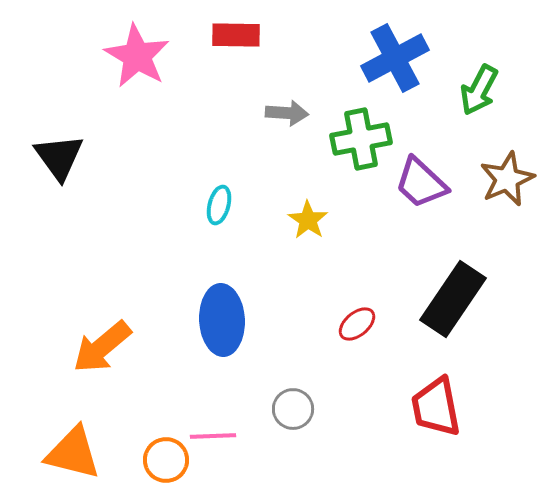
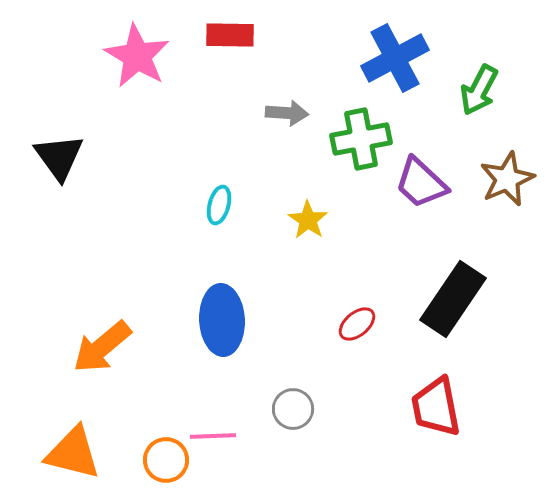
red rectangle: moved 6 px left
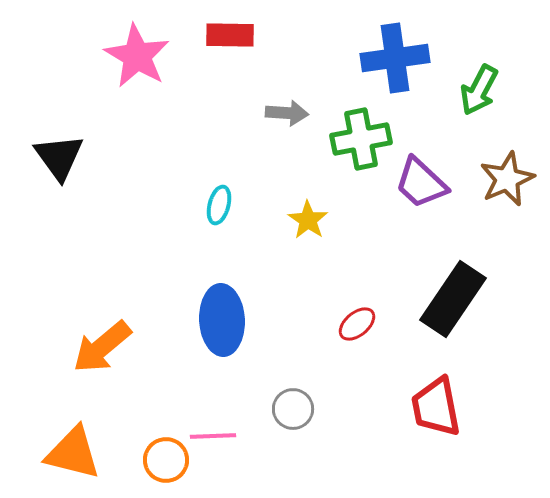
blue cross: rotated 20 degrees clockwise
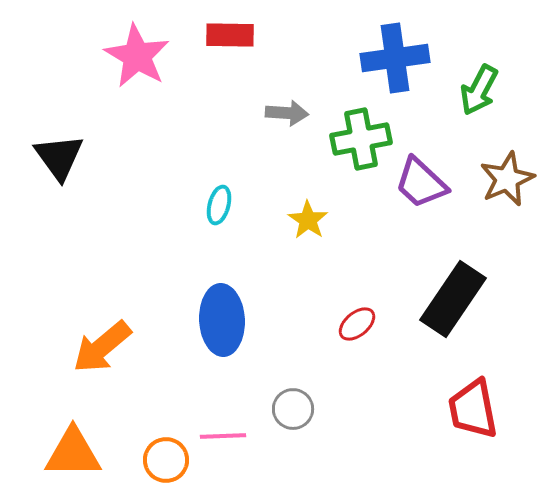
red trapezoid: moved 37 px right, 2 px down
pink line: moved 10 px right
orange triangle: rotated 14 degrees counterclockwise
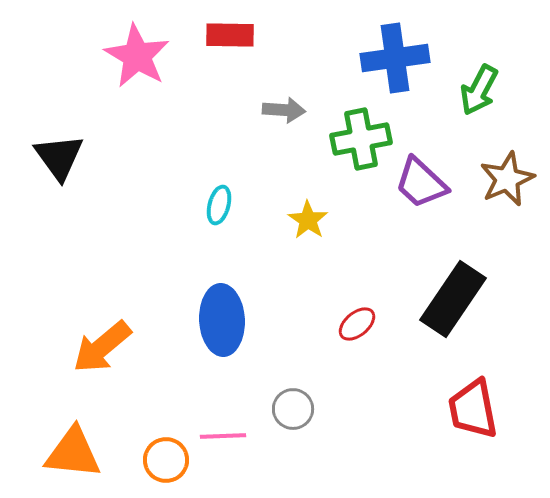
gray arrow: moved 3 px left, 3 px up
orange triangle: rotated 6 degrees clockwise
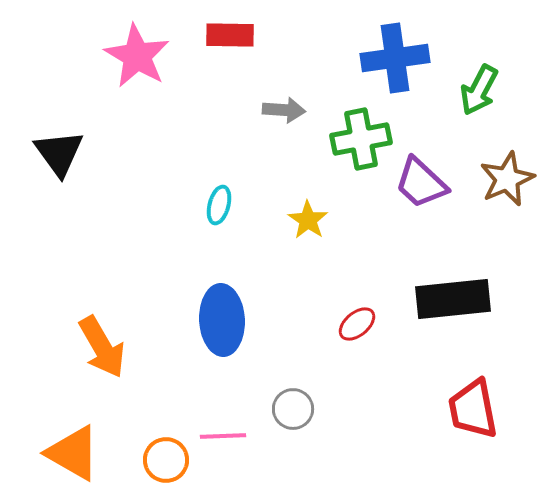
black triangle: moved 4 px up
black rectangle: rotated 50 degrees clockwise
orange arrow: rotated 80 degrees counterclockwise
orange triangle: rotated 24 degrees clockwise
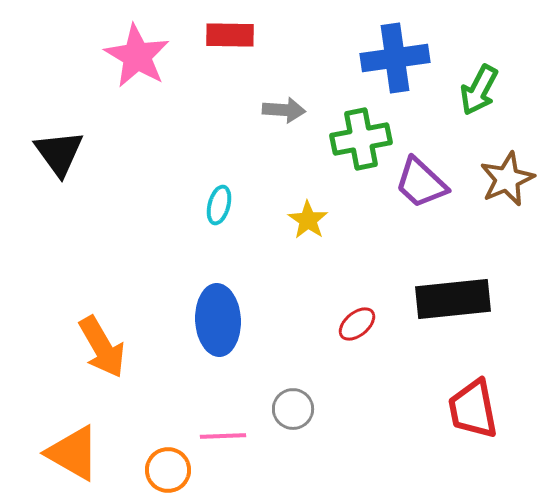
blue ellipse: moved 4 px left
orange circle: moved 2 px right, 10 px down
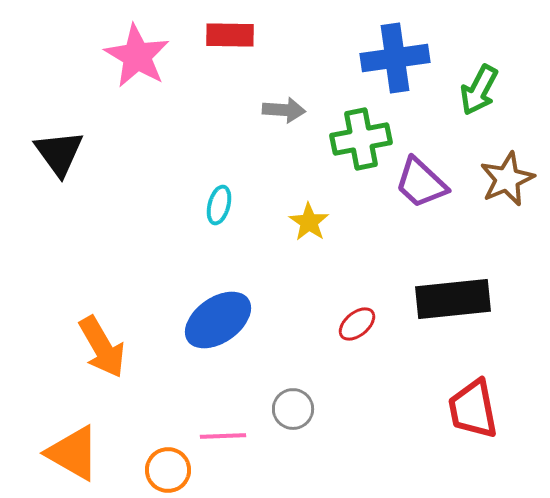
yellow star: moved 1 px right, 2 px down
blue ellipse: rotated 58 degrees clockwise
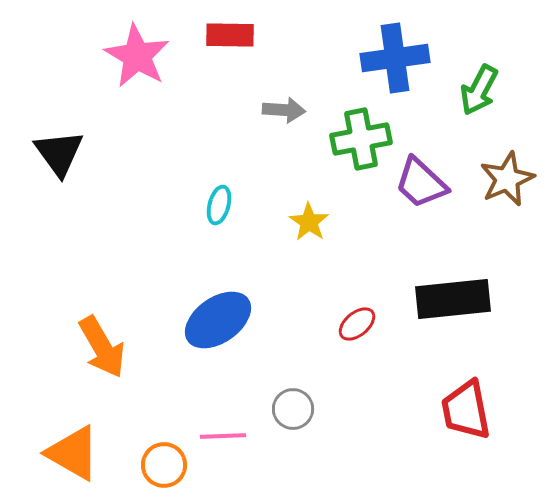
red trapezoid: moved 7 px left, 1 px down
orange circle: moved 4 px left, 5 px up
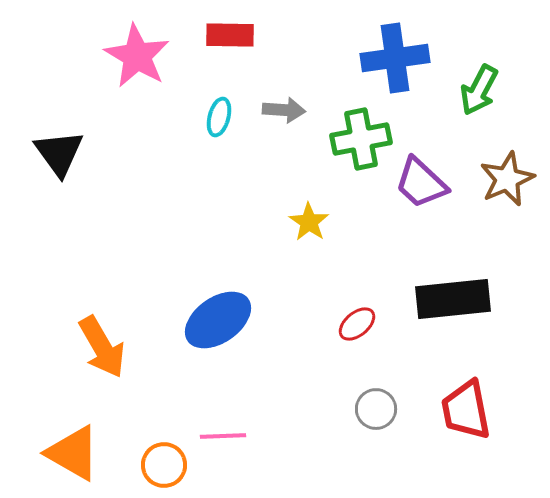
cyan ellipse: moved 88 px up
gray circle: moved 83 px right
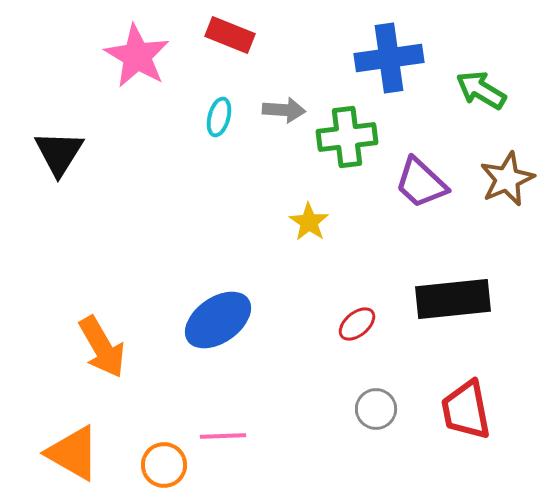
red rectangle: rotated 21 degrees clockwise
blue cross: moved 6 px left
green arrow: moved 2 px right; rotated 93 degrees clockwise
green cross: moved 14 px left, 2 px up; rotated 4 degrees clockwise
black triangle: rotated 8 degrees clockwise
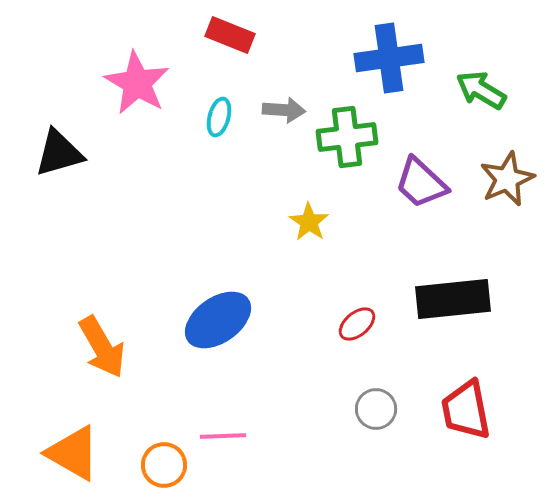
pink star: moved 27 px down
black triangle: rotated 42 degrees clockwise
